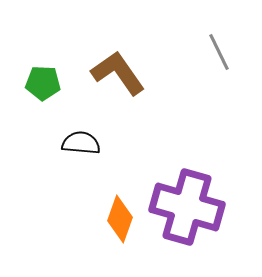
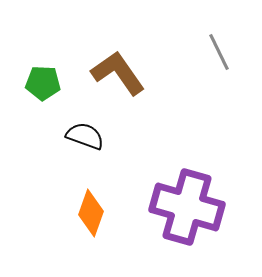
black semicircle: moved 4 px right, 7 px up; rotated 15 degrees clockwise
orange diamond: moved 29 px left, 6 px up
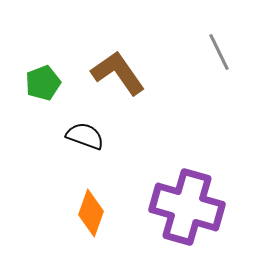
green pentagon: rotated 24 degrees counterclockwise
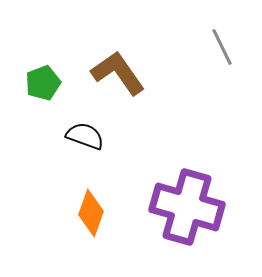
gray line: moved 3 px right, 5 px up
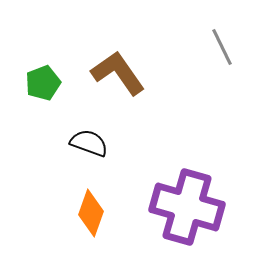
black semicircle: moved 4 px right, 7 px down
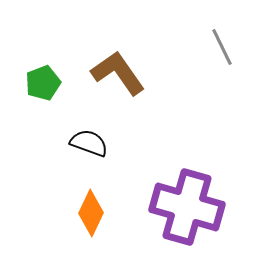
orange diamond: rotated 6 degrees clockwise
